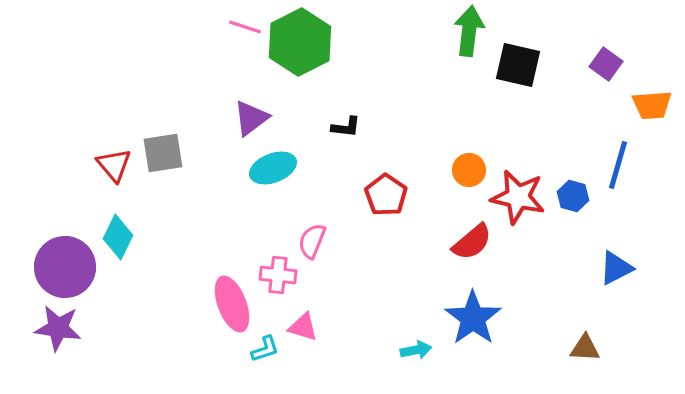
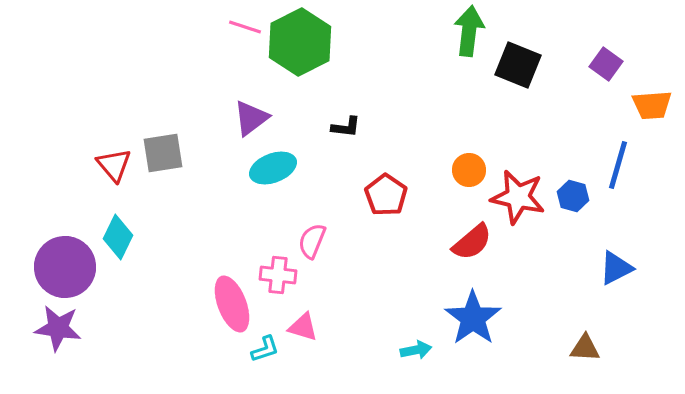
black square: rotated 9 degrees clockwise
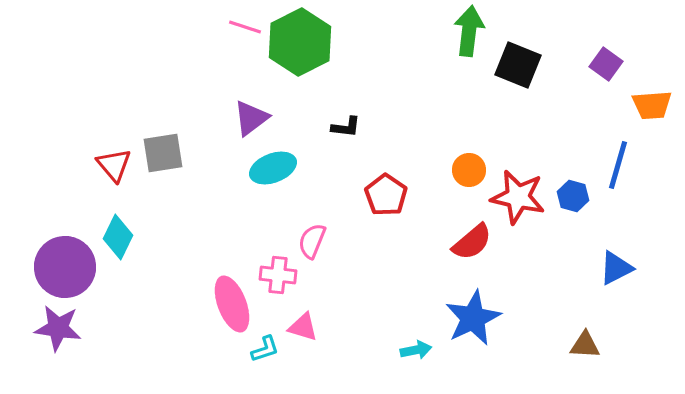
blue star: rotated 10 degrees clockwise
brown triangle: moved 3 px up
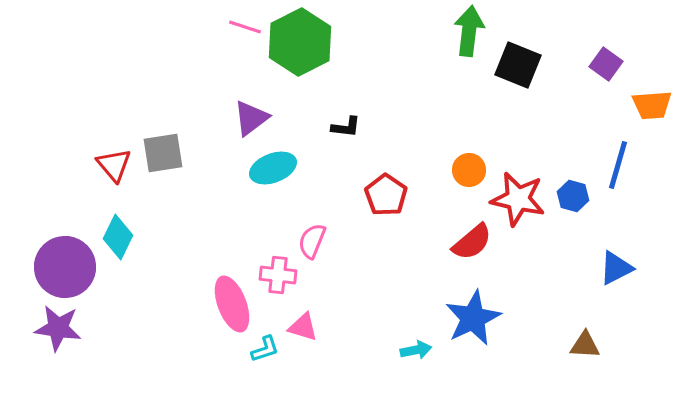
red star: moved 2 px down
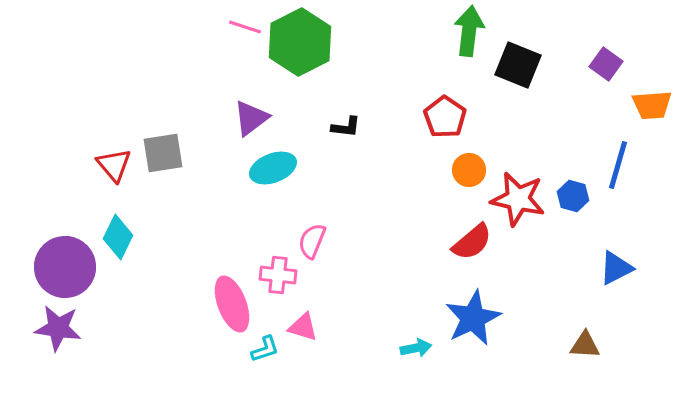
red pentagon: moved 59 px right, 78 px up
cyan arrow: moved 2 px up
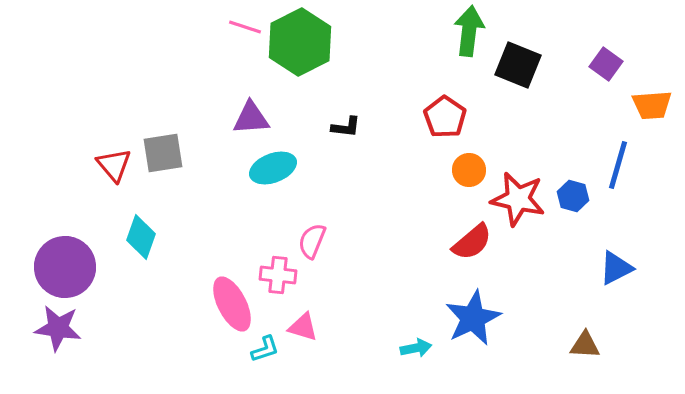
purple triangle: rotated 33 degrees clockwise
cyan diamond: moved 23 px right; rotated 6 degrees counterclockwise
pink ellipse: rotated 6 degrees counterclockwise
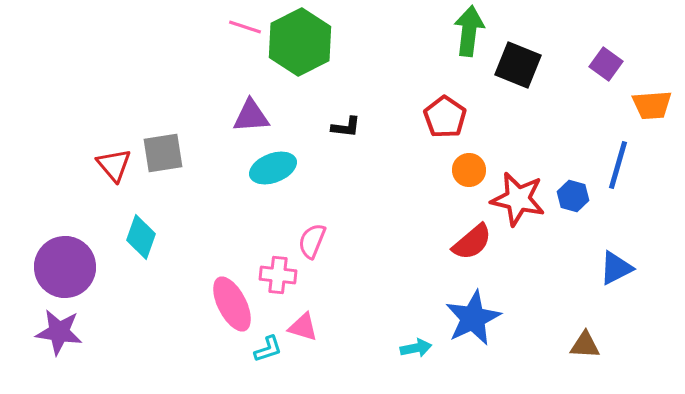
purple triangle: moved 2 px up
purple star: moved 1 px right, 4 px down
cyan L-shape: moved 3 px right
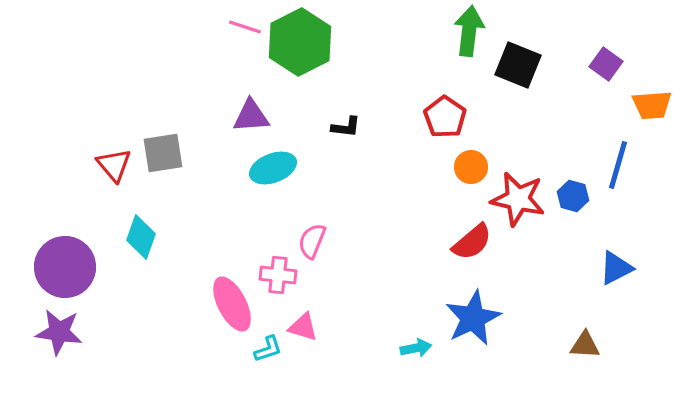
orange circle: moved 2 px right, 3 px up
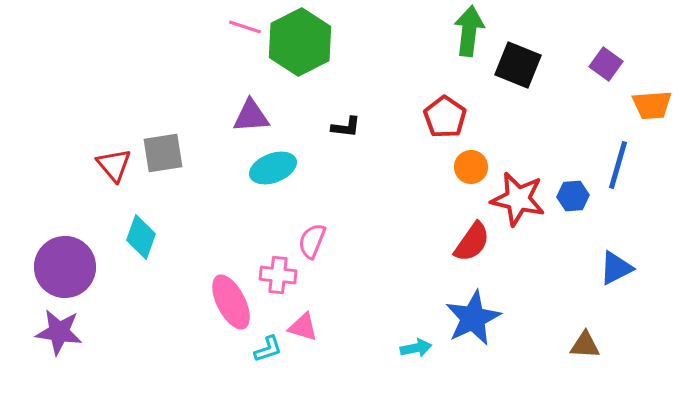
blue hexagon: rotated 20 degrees counterclockwise
red semicircle: rotated 15 degrees counterclockwise
pink ellipse: moved 1 px left, 2 px up
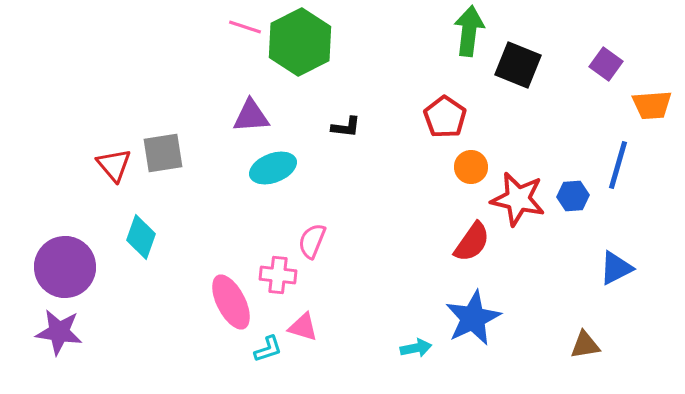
brown triangle: rotated 12 degrees counterclockwise
